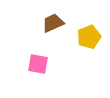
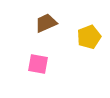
brown trapezoid: moved 7 px left
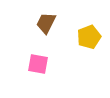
brown trapezoid: rotated 40 degrees counterclockwise
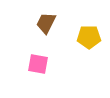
yellow pentagon: rotated 20 degrees clockwise
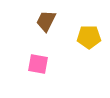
brown trapezoid: moved 2 px up
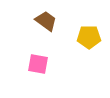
brown trapezoid: rotated 100 degrees clockwise
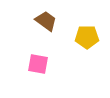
yellow pentagon: moved 2 px left
